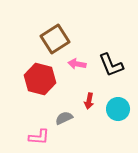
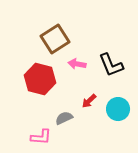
red arrow: rotated 35 degrees clockwise
pink L-shape: moved 2 px right
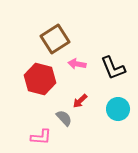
black L-shape: moved 2 px right, 3 px down
red arrow: moved 9 px left
gray semicircle: rotated 72 degrees clockwise
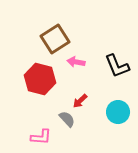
pink arrow: moved 1 px left, 2 px up
black L-shape: moved 4 px right, 2 px up
cyan circle: moved 3 px down
gray semicircle: moved 3 px right, 1 px down
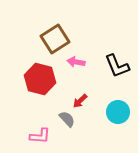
pink L-shape: moved 1 px left, 1 px up
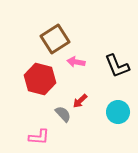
gray semicircle: moved 4 px left, 5 px up
pink L-shape: moved 1 px left, 1 px down
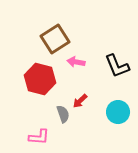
gray semicircle: rotated 24 degrees clockwise
